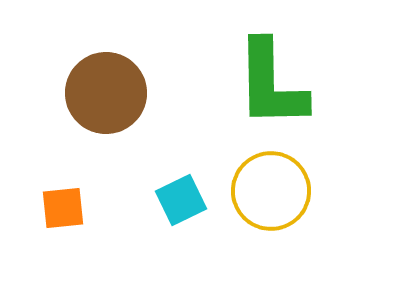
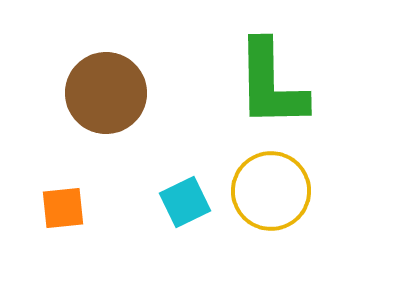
cyan square: moved 4 px right, 2 px down
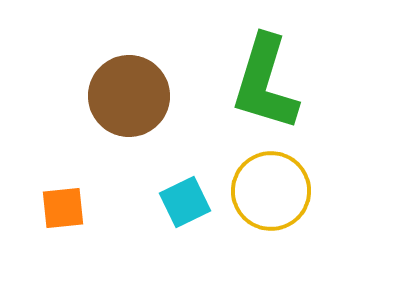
green L-shape: moved 6 px left, 1 px up; rotated 18 degrees clockwise
brown circle: moved 23 px right, 3 px down
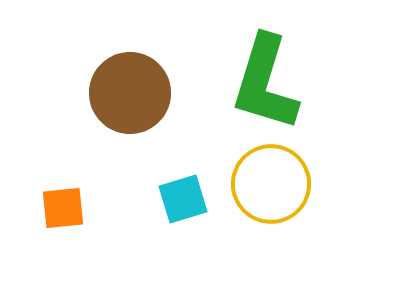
brown circle: moved 1 px right, 3 px up
yellow circle: moved 7 px up
cyan square: moved 2 px left, 3 px up; rotated 9 degrees clockwise
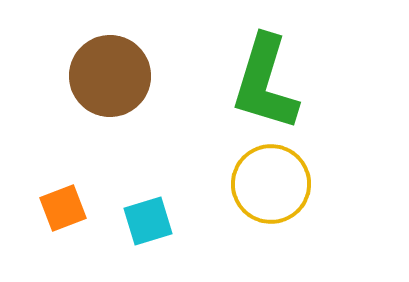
brown circle: moved 20 px left, 17 px up
cyan square: moved 35 px left, 22 px down
orange square: rotated 15 degrees counterclockwise
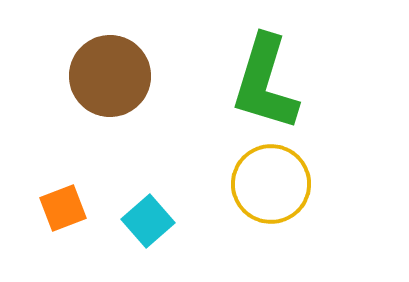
cyan square: rotated 24 degrees counterclockwise
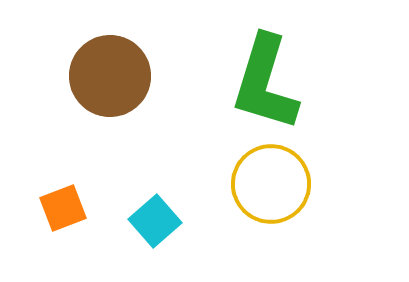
cyan square: moved 7 px right
